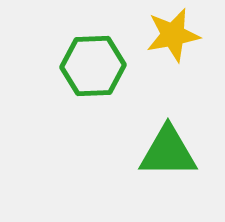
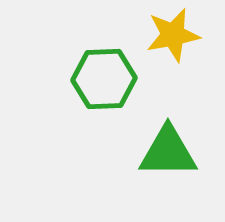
green hexagon: moved 11 px right, 13 px down
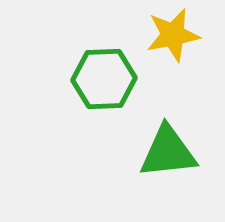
green triangle: rotated 6 degrees counterclockwise
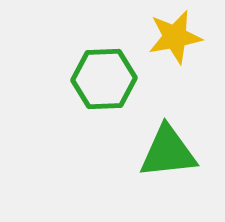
yellow star: moved 2 px right, 2 px down
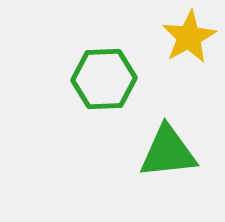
yellow star: moved 14 px right; rotated 18 degrees counterclockwise
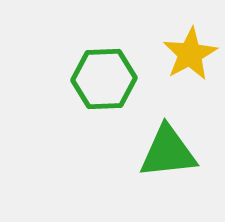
yellow star: moved 1 px right, 17 px down
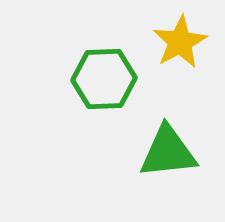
yellow star: moved 10 px left, 12 px up
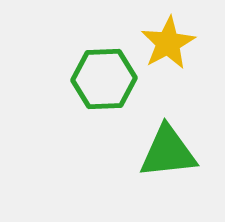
yellow star: moved 12 px left, 1 px down
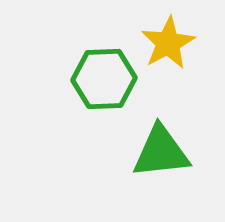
green triangle: moved 7 px left
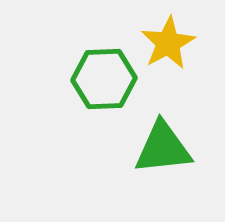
green triangle: moved 2 px right, 4 px up
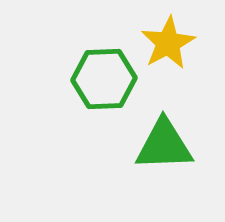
green triangle: moved 1 px right, 3 px up; rotated 4 degrees clockwise
